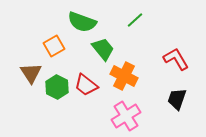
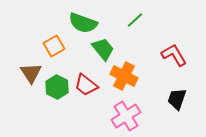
green semicircle: moved 1 px right, 1 px down
red L-shape: moved 2 px left, 4 px up
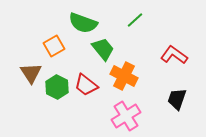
red L-shape: rotated 24 degrees counterclockwise
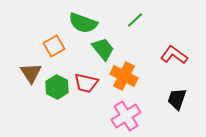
red trapezoid: moved 2 px up; rotated 25 degrees counterclockwise
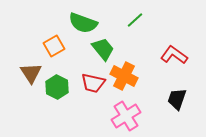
red trapezoid: moved 7 px right
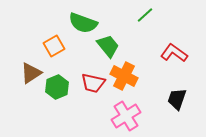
green line: moved 10 px right, 5 px up
green trapezoid: moved 5 px right, 3 px up
red L-shape: moved 2 px up
brown triangle: rotated 30 degrees clockwise
green hexagon: rotated 10 degrees clockwise
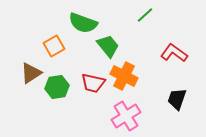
green hexagon: rotated 15 degrees clockwise
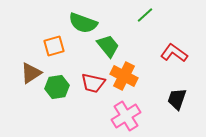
orange square: rotated 15 degrees clockwise
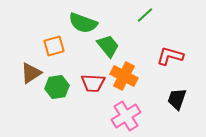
red L-shape: moved 4 px left, 3 px down; rotated 20 degrees counterclockwise
red trapezoid: rotated 10 degrees counterclockwise
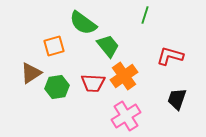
green line: rotated 30 degrees counterclockwise
green semicircle: rotated 16 degrees clockwise
orange cross: rotated 28 degrees clockwise
